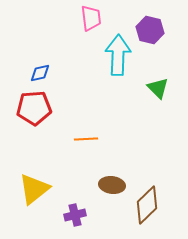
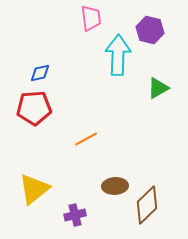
green triangle: rotated 45 degrees clockwise
orange line: rotated 25 degrees counterclockwise
brown ellipse: moved 3 px right, 1 px down; rotated 10 degrees counterclockwise
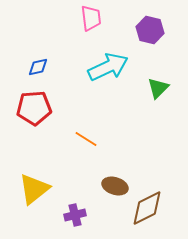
cyan arrow: moved 10 px left, 12 px down; rotated 63 degrees clockwise
blue diamond: moved 2 px left, 6 px up
green triangle: rotated 15 degrees counterclockwise
orange line: rotated 60 degrees clockwise
brown ellipse: rotated 20 degrees clockwise
brown diamond: moved 3 px down; rotated 18 degrees clockwise
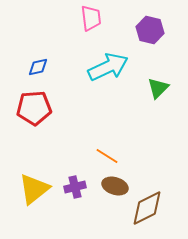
orange line: moved 21 px right, 17 px down
purple cross: moved 28 px up
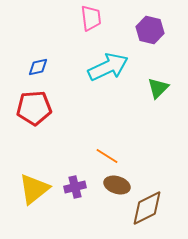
brown ellipse: moved 2 px right, 1 px up
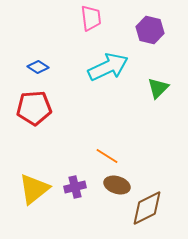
blue diamond: rotated 45 degrees clockwise
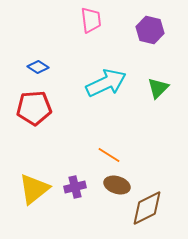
pink trapezoid: moved 2 px down
cyan arrow: moved 2 px left, 16 px down
orange line: moved 2 px right, 1 px up
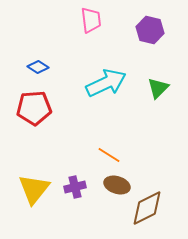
yellow triangle: rotated 12 degrees counterclockwise
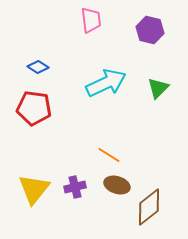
red pentagon: rotated 12 degrees clockwise
brown diamond: moved 2 px right, 1 px up; rotated 12 degrees counterclockwise
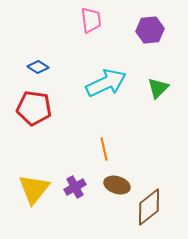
purple hexagon: rotated 20 degrees counterclockwise
orange line: moved 5 px left, 6 px up; rotated 45 degrees clockwise
purple cross: rotated 15 degrees counterclockwise
